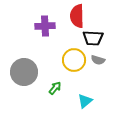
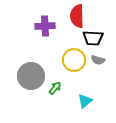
gray circle: moved 7 px right, 4 px down
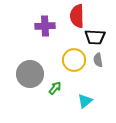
black trapezoid: moved 2 px right, 1 px up
gray semicircle: rotated 64 degrees clockwise
gray circle: moved 1 px left, 2 px up
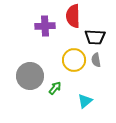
red semicircle: moved 4 px left
gray semicircle: moved 2 px left
gray circle: moved 2 px down
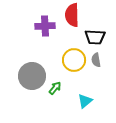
red semicircle: moved 1 px left, 1 px up
gray circle: moved 2 px right
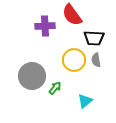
red semicircle: rotated 35 degrees counterclockwise
black trapezoid: moved 1 px left, 1 px down
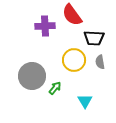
gray semicircle: moved 4 px right, 2 px down
cyan triangle: rotated 21 degrees counterclockwise
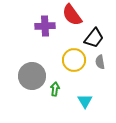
black trapezoid: rotated 55 degrees counterclockwise
green arrow: moved 1 px down; rotated 32 degrees counterclockwise
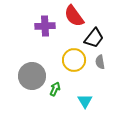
red semicircle: moved 2 px right, 1 px down
green arrow: rotated 16 degrees clockwise
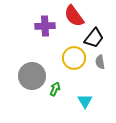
yellow circle: moved 2 px up
